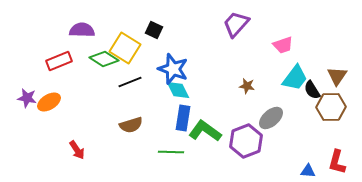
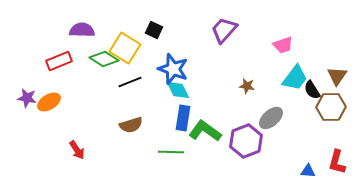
purple trapezoid: moved 12 px left, 6 px down
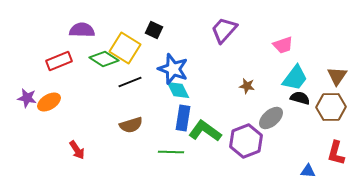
black semicircle: moved 12 px left, 8 px down; rotated 138 degrees clockwise
red L-shape: moved 1 px left, 9 px up
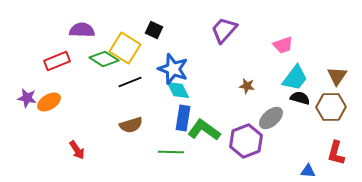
red rectangle: moved 2 px left
green L-shape: moved 1 px left, 1 px up
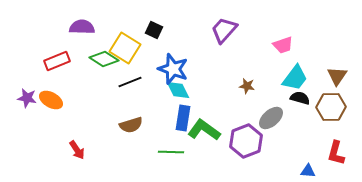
purple semicircle: moved 3 px up
orange ellipse: moved 2 px right, 2 px up; rotated 60 degrees clockwise
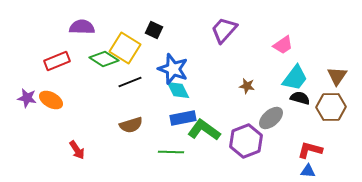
pink trapezoid: rotated 15 degrees counterclockwise
blue rectangle: rotated 70 degrees clockwise
red L-shape: moved 26 px left, 3 px up; rotated 90 degrees clockwise
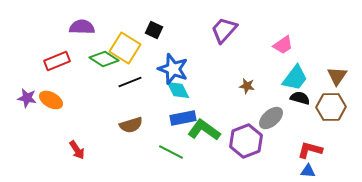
green line: rotated 25 degrees clockwise
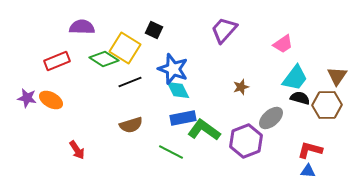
pink trapezoid: moved 1 px up
brown star: moved 6 px left, 1 px down; rotated 28 degrees counterclockwise
brown hexagon: moved 4 px left, 2 px up
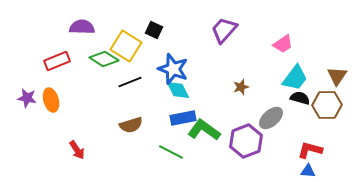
yellow square: moved 1 px right, 2 px up
orange ellipse: rotated 45 degrees clockwise
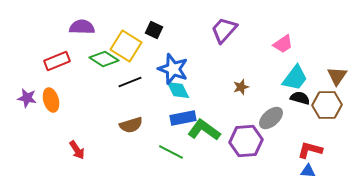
purple hexagon: rotated 16 degrees clockwise
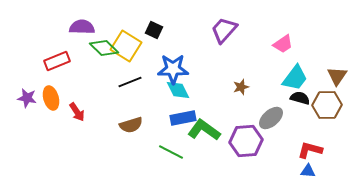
green diamond: moved 11 px up; rotated 12 degrees clockwise
blue star: rotated 20 degrees counterclockwise
orange ellipse: moved 2 px up
red arrow: moved 38 px up
